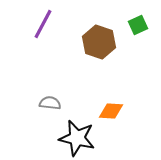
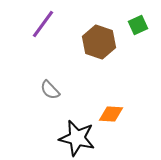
purple line: rotated 8 degrees clockwise
gray semicircle: moved 13 px up; rotated 140 degrees counterclockwise
orange diamond: moved 3 px down
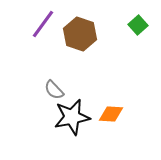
green square: rotated 18 degrees counterclockwise
brown hexagon: moved 19 px left, 8 px up
gray semicircle: moved 4 px right
black star: moved 5 px left, 21 px up; rotated 24 degrees counterclockwise
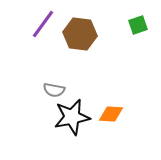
green square: rotated 24 degrees clockwise
brown hexagon: rotated 12 degrees counterclockwise
gray semicircle: rotated 35 degrees counterclockwise
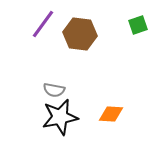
black star: moved 12 px left
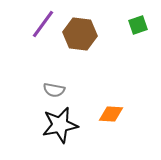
black star: moved 8 px down
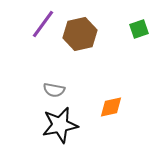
green square: moved 1 px right, 4 px down
brown hexagon: rotated 20 degrees counterclockwise
orange diamond: moved 7 px up; rotated 15 degrees counterclockwise
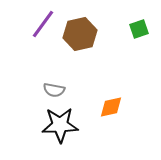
black star: rotated 9 degrees clockwise
